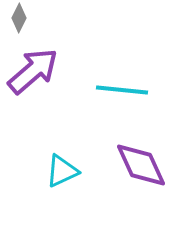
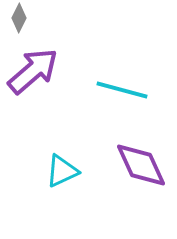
cyan line: rotated 9 degrees clockwise
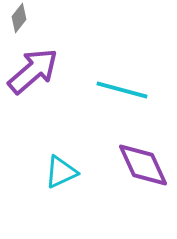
gray diamond: rotated 12 degrees clockwise
purple diamond: moved 2 px right
cyan triangle: moved 1 px left, 1 px down
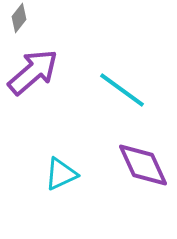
purple arrow: moved 1 px down
cyan line: rotated 21 degrees clockwise
cyan triangle: moved 2 px down
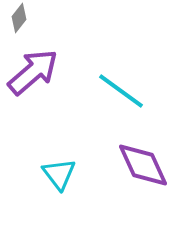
cyan line: moved 1 px left, 1 px down
cyan triangle: moved 2 px left; rotated 42 degrees counterclockwise
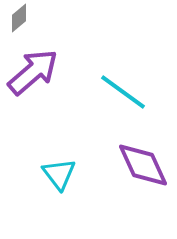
gray diamond: rotated 12 degrees clockwise
cyan line: moved 2 px right, 1 px down
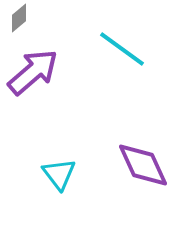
cyan line: moved 1 px left, 43 px up
